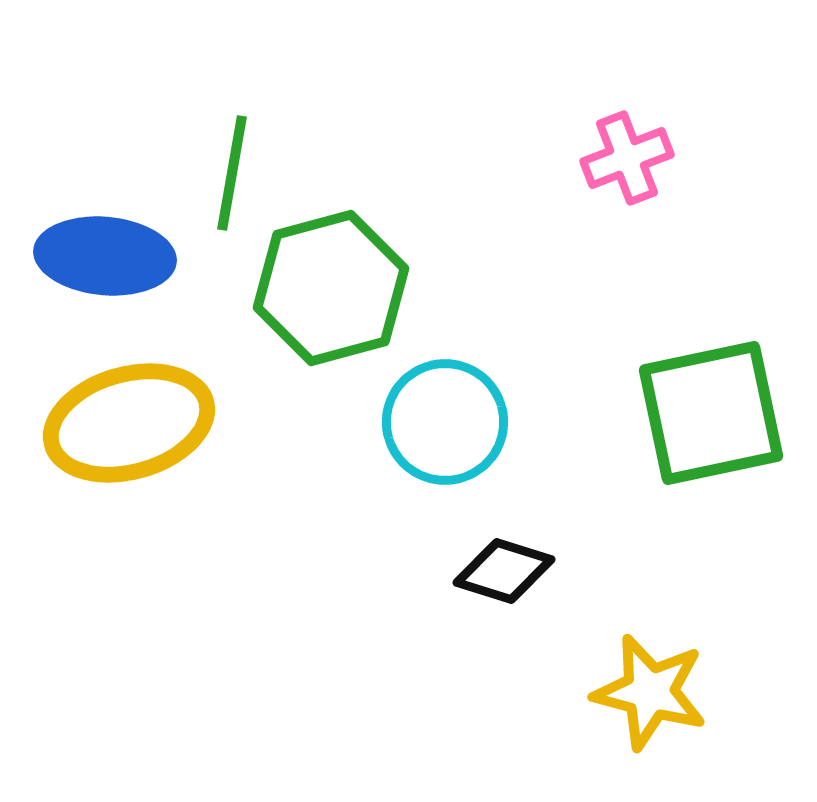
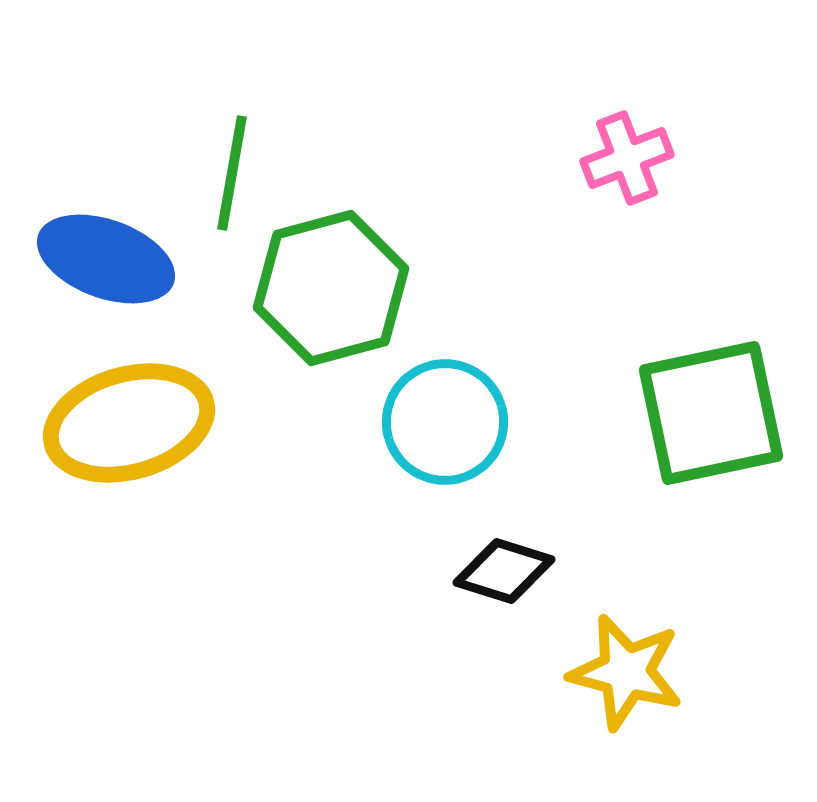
blue ellipse: moved 1 px right, 3 px down; rotated 15 degrees clockwise
yellow star: moved 24 px left, 20 px up
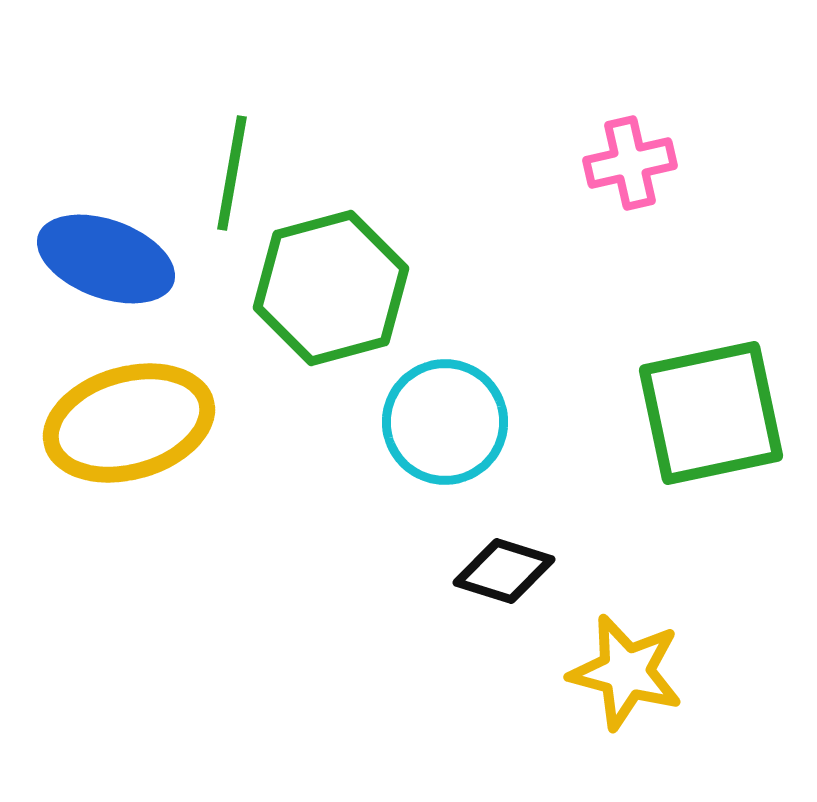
pink cross: moved 3 px right, 5 px down; rotated 8 degrees clockwise
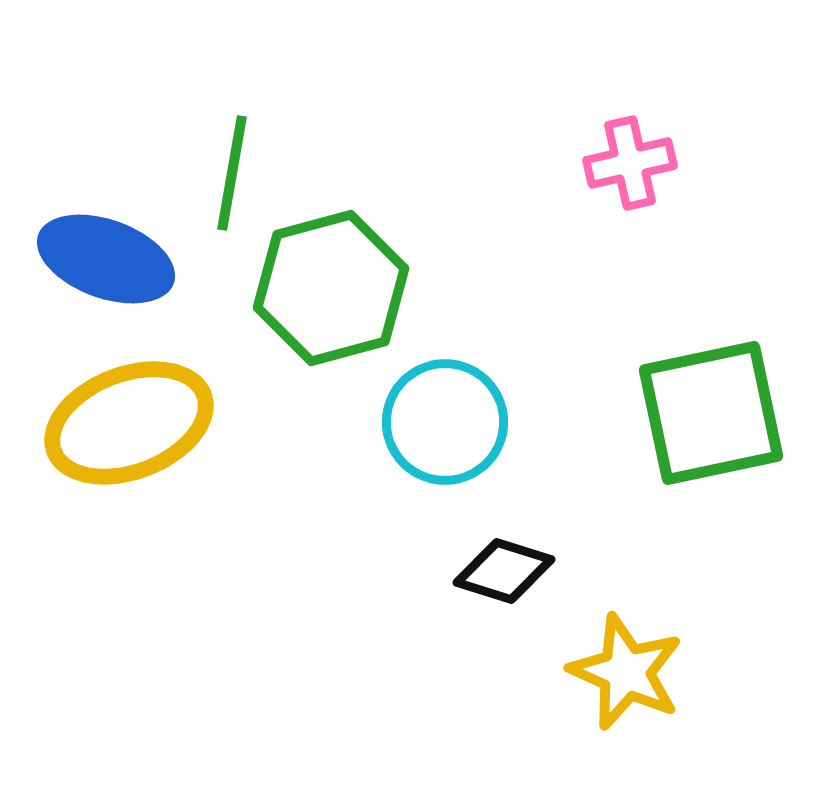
yellow ellipse: rotated 5 degrees counterclockwise
yellow star: rotated 9 degrees clockwise
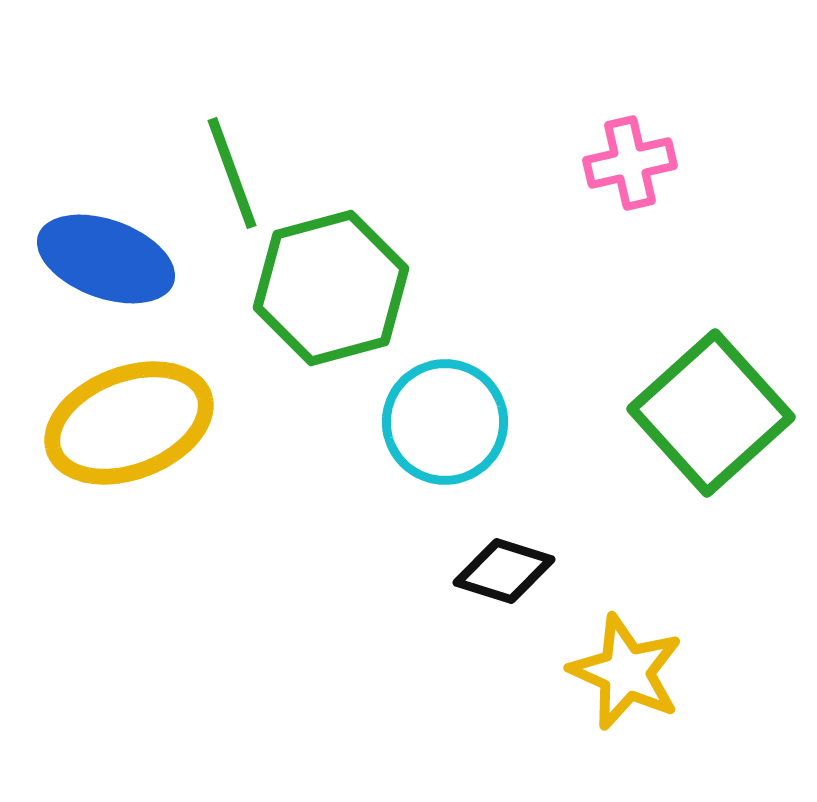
green line: rotated 30 degrees counterclockwise
green square: rotated 30 degrees counterclockwise
